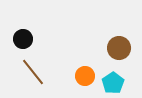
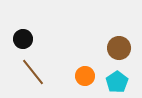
cyan pentagon: moved 4 px right, 1 px up
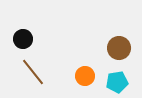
cyan pentagon: rotated 25 degrees clockwise
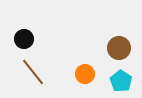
black circle: moved 1 px right
orange circle: moved 2 px up
cyan pentagon: moved 4 px right, 1 px up; rotated 30 degrees counterclockwise
